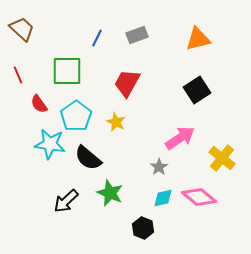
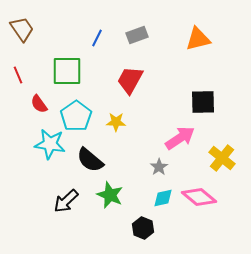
brown trapezoid: rotated 12 degrees clockwise
red trapezoid: moved 3 px right, 3 px up
black square: moved 6 px right, 12 px down; rotated 32 degrees clockwise
yellow star: rotated 24 degrees counterclockwise
black semicircle: moved 2 px right, 2 px down
green star: moved 2 px down
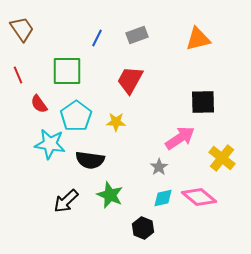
black semicircle: rotated 32 degrees counterclockwise
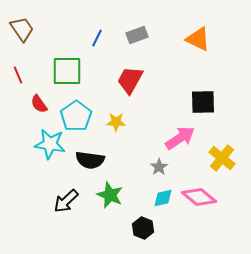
orange triangle: rotated 40 degrees clockwise
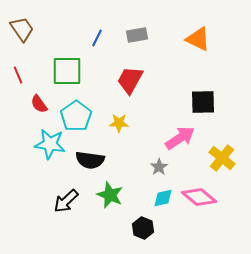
gray rectangle: rotated 10 degrees clockwise
yellow star: moved 3 px right, 1 px down
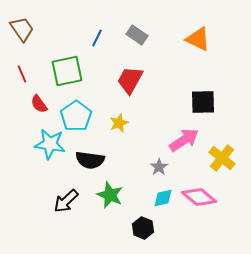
gray rectangle: rotated 45 degrees clockwise
green square: rotated 12 degrees counterclockwise
red line: moved 4 px right, 1 px up
yellow star: rotated 24 degrees counterclockwise
pink arrow: moved 4 px right, 2 px down
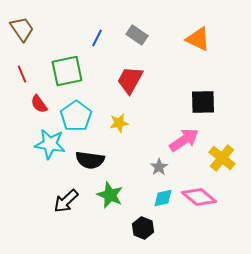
yellow star: rotated 12 degrees clockwise
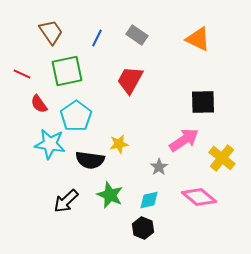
brown trapezoid: moved 29 px right, 3 px down
red line: rotated 42 degrees counterclockwise
yellow star: moved 21 px down
cyan diamond: moved 14 px left, 2 px down
